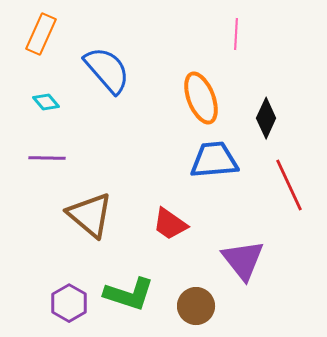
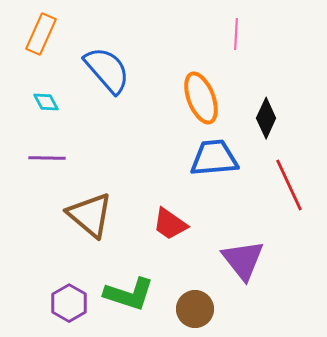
cyan diamond: rotated 12 degrees clockwise
blue trapezoid: moved 2 px up
brown circle: moved 1 px left, 3 px down
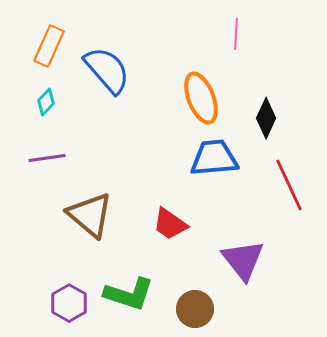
orange rectangle: moved 8 px right, 12 px down
cyan diamond: rotated 72 degrees clockwise
purple line: rotated 9 degrees counterclockwise
